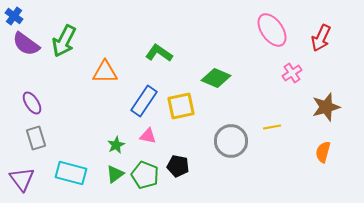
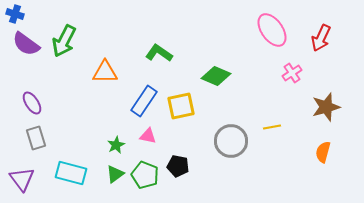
blue cross: moved 1 px right, 2 px up; rotated 18 degrees counterclockwise
green diamond: moved 2 px up
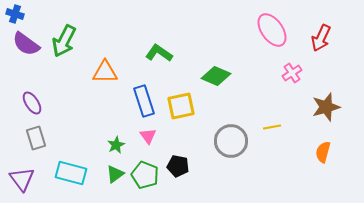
blue rectangle: rotated 52 degrees counterclockwise
pink triangle: rotated 42 degrees clockwise
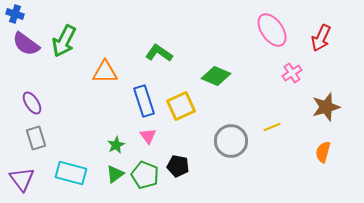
yellow square: rotated 12 degrees counterclockwise
yellow line: rotated 12 degrees counterclockwise
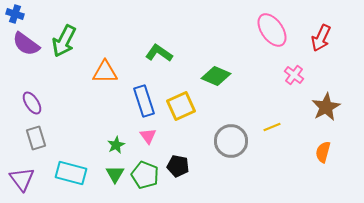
pink cross: moved 2 px right, 2 px down; rotated 18 degrees counterclockwise
brown star: rotated 12 degrees counterclockwise
green triangle: rotated 24 degrees counterclockwise
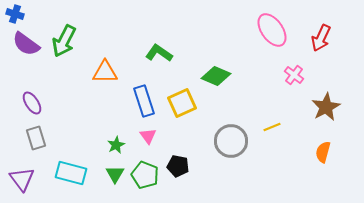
yellow square: moved 1 px right, 3 px up
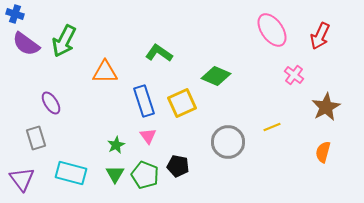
red arrow: moved 1 px left, 2 px up
purple ellipse: moved 19 px right
gray circle: moved 3 px left, 1 px down
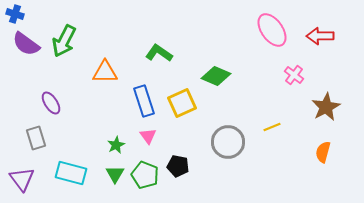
red arrow: rotated 64 degrees clockwise
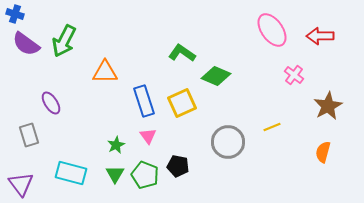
green L-shape: moved 23 px right
brown star: moved 2 px right, 1 px up
gray rectangle: moved 7 px left, 3 px up
purple triangle: moved 1 px left, 5 px down
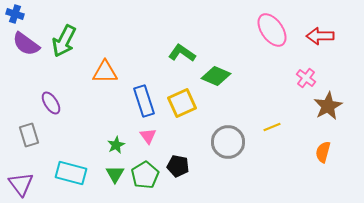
pink cross: moved 12 px right, 3 px down
green pentagon: rotated 20 degrees clockwise
